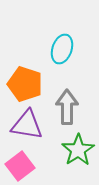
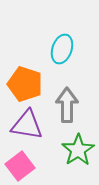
gray arrow: moved 2 px up
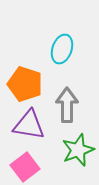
purple triangle: moved 2 px right
green star: rotated 12 degrees clockwise
pink square: moved 5 px right, 1 px down
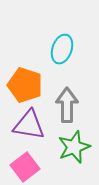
orange pentagon: moved 1 px down
green star: moved 4 px left, 3 px up
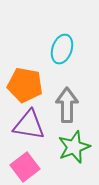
orange pentagon: rotated 8 degrees counterclockwise
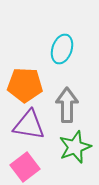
orange pentagon: rotated 8 degrees counterclockwise
green star: moved 1 px right
